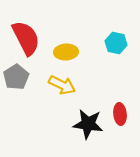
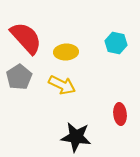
red semicircle: rotated 15 degrees counterclockwise
gray pentagon: moved 3 px right
black star: moved 12 px left, 13 px down
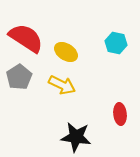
red semicircle: rotated 15 degrees counterclockwise
yellow ellipse: rotated 35 degrees clockwise
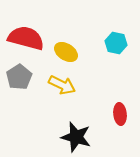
red semicircle: rotated 18 degrees counterclockwise
black star: rotated 8 degrees clockwise
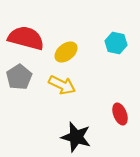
yellow ellipse: rotated 70 degrees counterclockwise
red ellipse: rotated 15 degrees counterclockwise
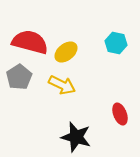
red semicircle: moved 4 px right, 4 px down
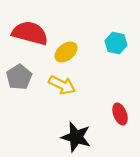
red semicircle: moved 9 px up
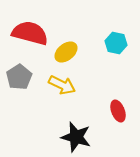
red ellipse: moved 2 px left, 3 px up
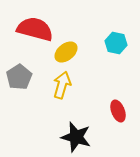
red semicircle: moved 5 px right, 4 px up
yellow arrow: rotated 100 degrees counterclockwise
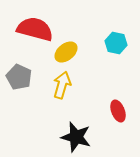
gray pentagon: rotated 15 degrees counterclockwise
